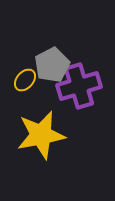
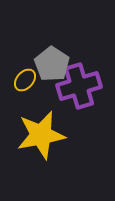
gray pentagon: moved 1 px up; rotated 12 degrees counterclockwise
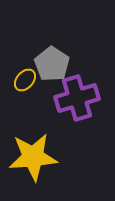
purple cross: moved 2 px left, 12 px down
yellow star: moved 8 px left, 22 px down; rotated 6 degrees clockwise
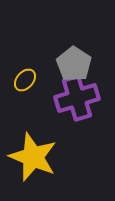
gray pentagon: moved 22 px right
yellow star: rotated 27 degrees clockwise
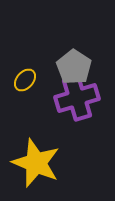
gray pentagon: moved 3 px down
yellow star: moved 3 px right, 6 px down
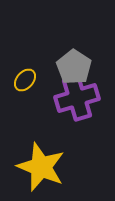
yellow star: moved 5 px right, 4 px down
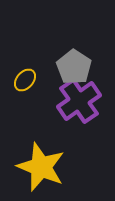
purple cross: moved 2 px right, 3 px down; rotated 18 degrees counterclockwise
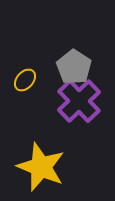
purple cross: rotated 9 degrees counterclockwise
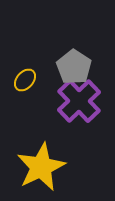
yellow star: rotated 24 degrees clockwise
